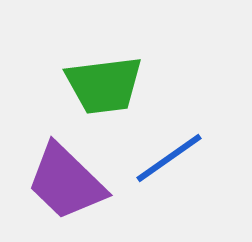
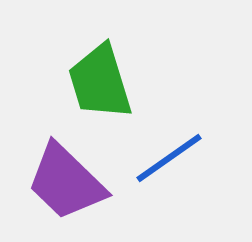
green trapezoid: moved 4 px left, 3 px up; rotated 80 degrees clockwise
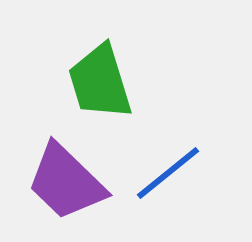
blue line: moved 1 px left, 15 px down; rotated 4 degrees counterclockwise
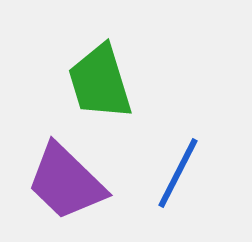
blue line: moved 10 px right; rotated 24 degrees counterclockwise
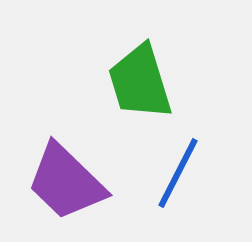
green trapezoid: moved 40 px right
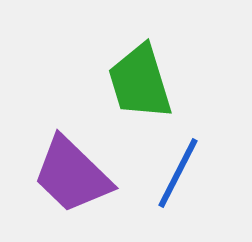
purple trapezoid: moved 6 px right, 7 px up
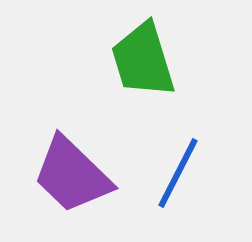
green trapezoid: moved 3 px right, 22 px up
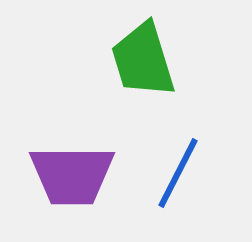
purple trapezoid: rotated 44 degrees counterclockwise
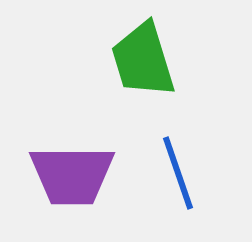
blue line: rotated 46 degrees counterclockwise
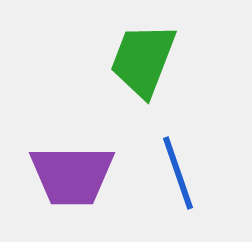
green trapezoid: rotated 38 degrees clockwise
